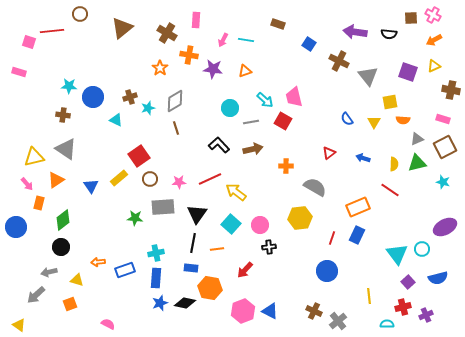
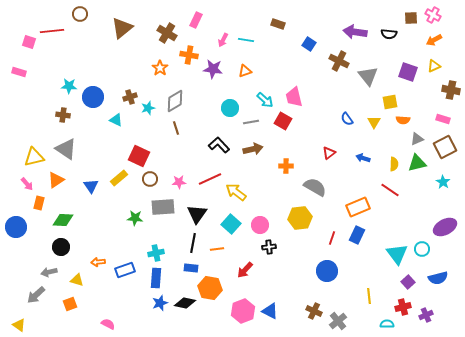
pink rectangle at (196, 20): rotated 21 degrees clockwise
red square at (139, 156): rotated 30 degrees counterclockwise
cyan star at (443, 182): rotated 16 degrees clockwise
green diamond at (63, 220): rotated 40 degrees clockwise
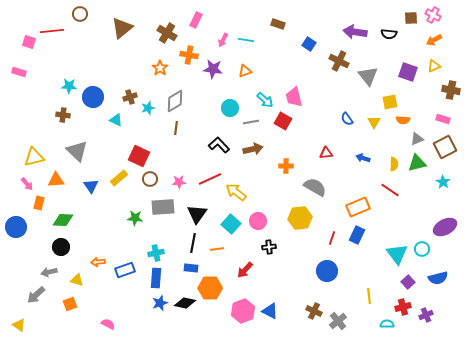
brown line at (176, 128): rotated 24 degrees clockwise
gray triangle at (66, 149): moved 11 px right, 2 px down; rotated 10 degrees clockwise
red triangle at (329, 153): moved 3 px left; rotated 32 degrees clockwise
orange triangle at (56, 180): rotated 30 degrees clockwise
pink circle at (260, 225): moved 2 px left, 4 px up
orange hexagon at (210, 288): rotated 10 degrees counterclockwise
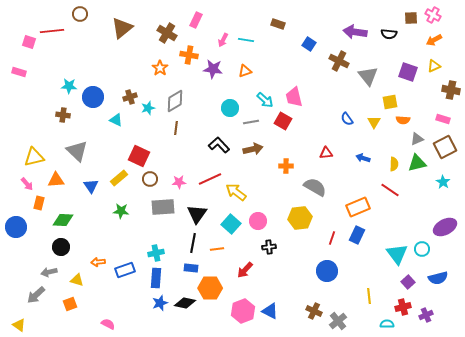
green star at (135, 218): moved 14 px left, 7 px up
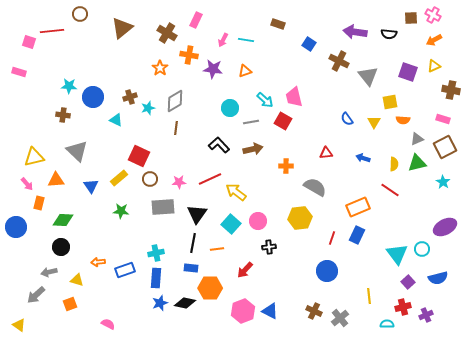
gray cross at (338, 321): moved 2 px right, 3 px up
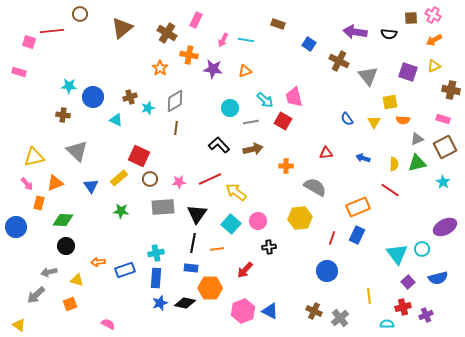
orange triangle at (56, 180): moved 1 px left, 3 px down; rotated 18 degrees counterclockwise
black circle at (61, 247): moved 5 px right, 1 px up
